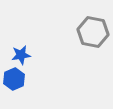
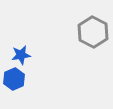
gray hexagon: rotated 16 degrees clockwise
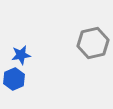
gray hexagon: moved 11 px down; rotated 20 degrees clockwise
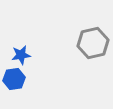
blue hexagon: rotated 15 degrees clockwise
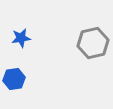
blue star: moved 17 px up
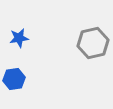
blue star: moved 2 px left
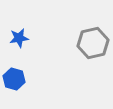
blue hexagon: rotated 25 degrees clockwise
